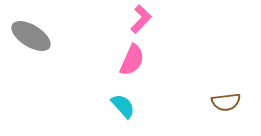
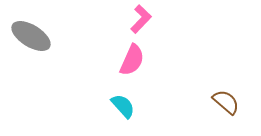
brown semicircle: rotated 132 degrees counterclockwise
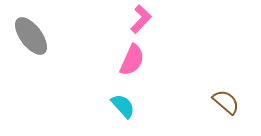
gray ellipse: rotated 21 degrees clockwise
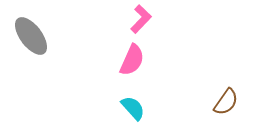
brown semicircle: rotated 84 degrees clockwise
cyan semicircle: moved 10 px right, 2 px down
